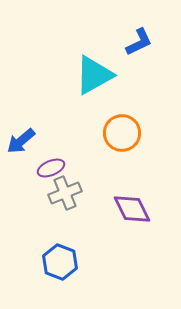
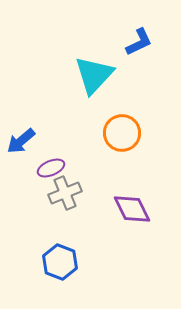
cyan triangle: rotated 18 degrees counterclockwise
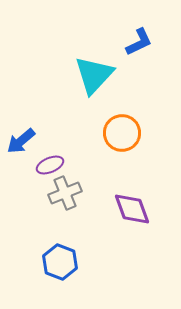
purple ellipse: moved 1 px left, 3 px up
purple diamond: rotated 6 degrees clockwise
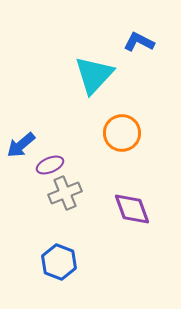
blue L-shape: rotated 128 degrees counterclockwise
blue arrow: moved 4 px down
blue hexagon: moved 1 px left
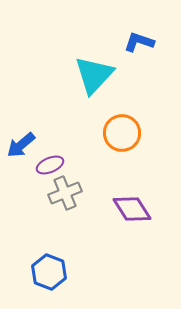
blue L-shape: rotated 8 degrees counterclockwise
purple diamond: rotated 12 degrees counterclockwise
blue hexagon: moved 10 px left, 10 px down
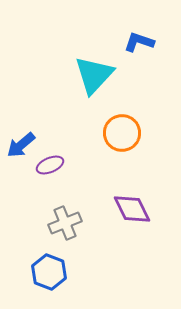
gray cross: moved 30 px down
purple diamond: rotated 6 degrees clockwise
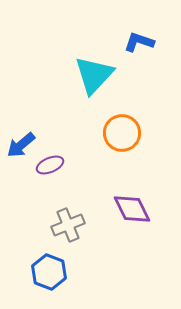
gray cross: moved 3 px right, 2 px down
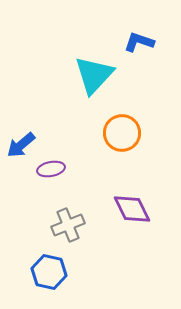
purple ellipse: moved 1 px right, 4 px down; rotated 12 degrees clockwise
blue hexagon: rotated 8 degrees counterclockwise
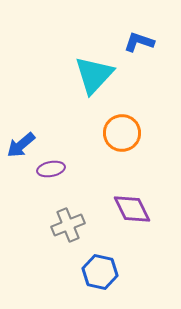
blue hexagon: moved 51 px right
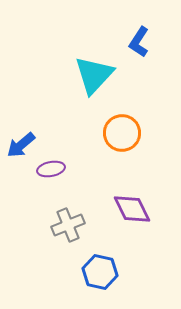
blue L-shape: rotated 76 degrees counterclockwise
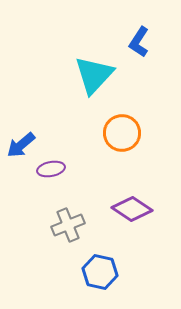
purple diamond: rotated 30 degrees counterclockwise
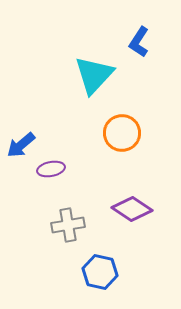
gray cross: rotated 12 degrees clockwise
